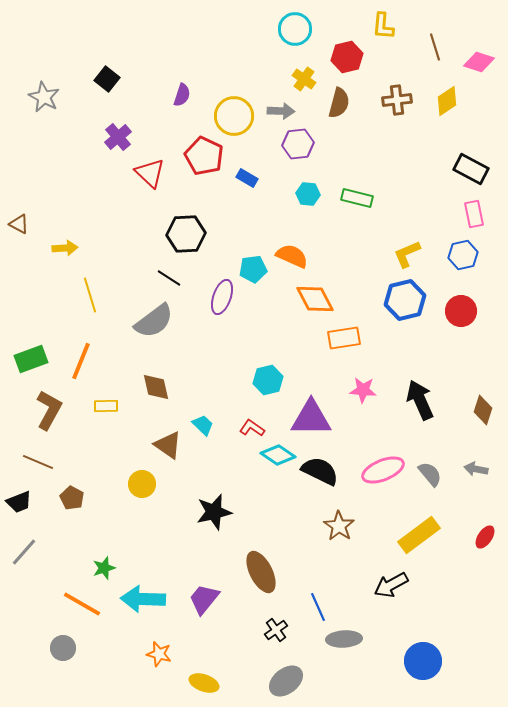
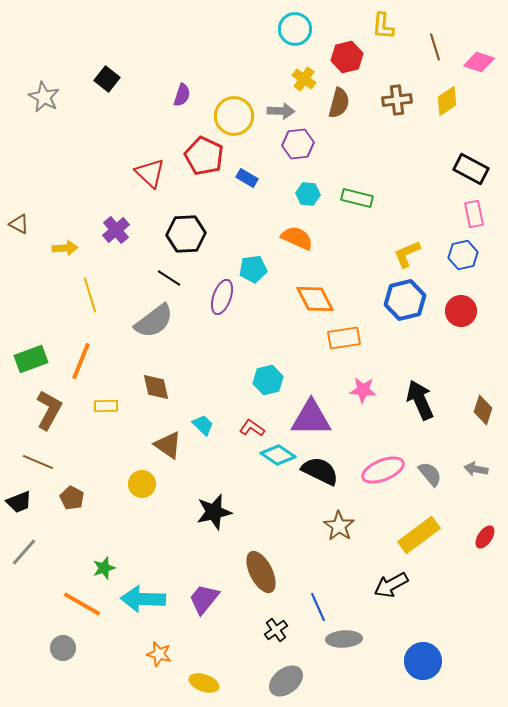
purple cross at (118, 137): moved 2 px left, 93 px down
orange semicircle at (292, 256): moved 5 px right, 18 px up
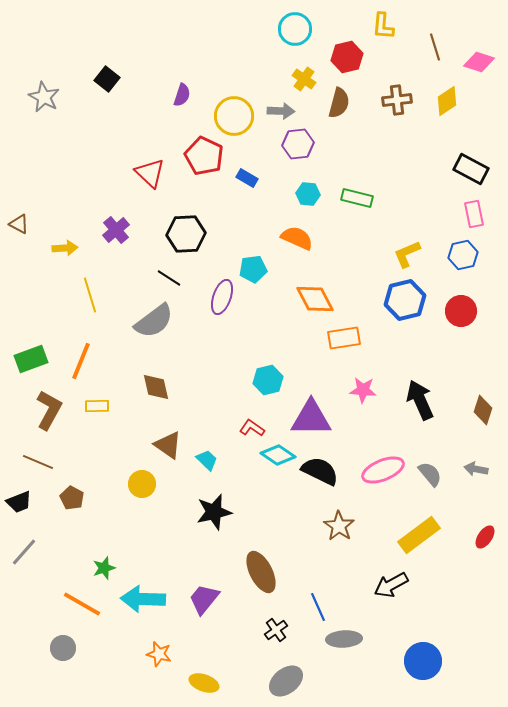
yellow rectangle at (106, 406): moved 9 px left
cyan trapezoid at (203, 425): moved 4 px right, 35 px down
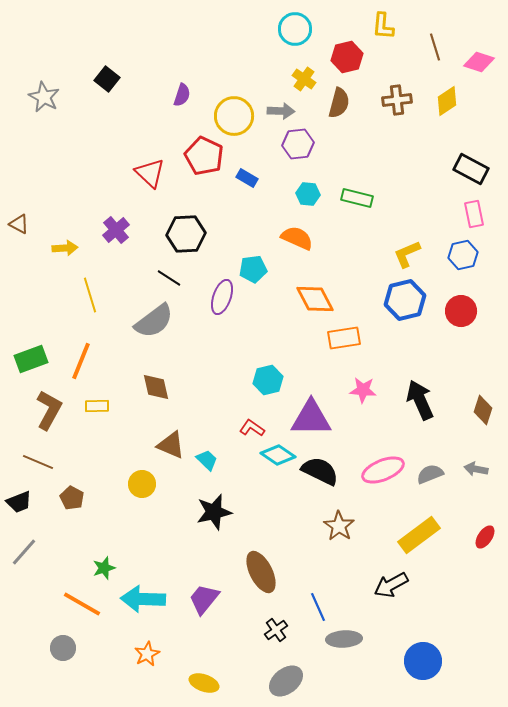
brown triangle at (168, 445): moved 3 px right; rotated 12 degrees counterclockwise
gray semicircle at (430, 474): rotated 72 degrees counterclockwise
orange star at (159, 654): moved 12 px left; rotated 30 degrees clockwise
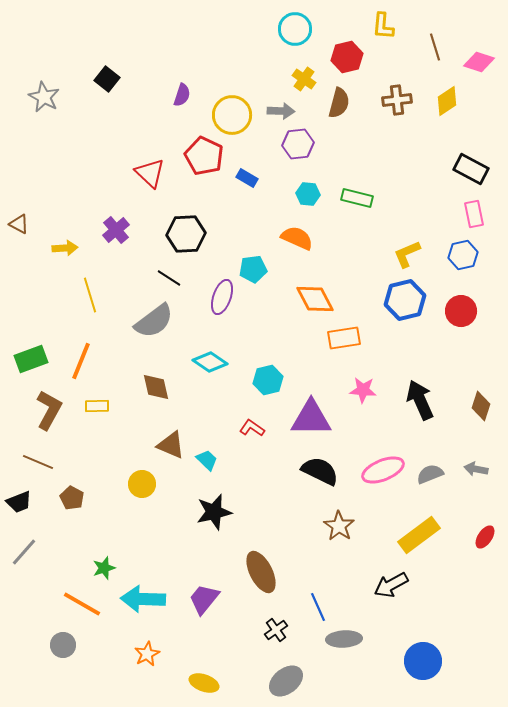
yellow circle at (234, 116): moved 2 px left, 1 px up
brown diamond at (483, 410): moved 2 px left, 4 px up
cyan diamond at (278, 455): moved 68 px left, 93 px up
gray circle at (63, 648): moved 3 px up
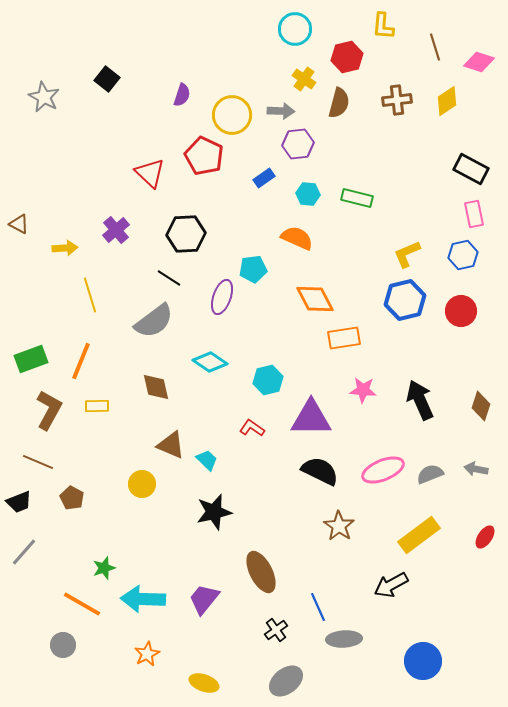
blue rectangle at (247, 178): moved 17 px right; rotated 65 degrees counterclockwise
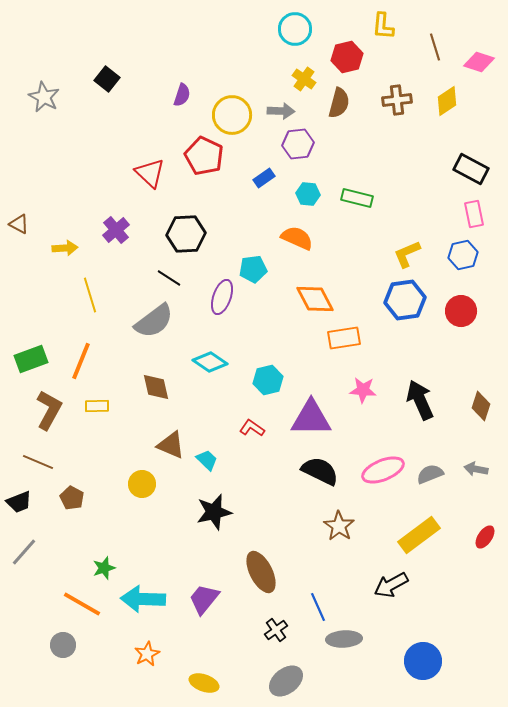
blue hexagon at (405, 300): rotated 6 degrees clockwise
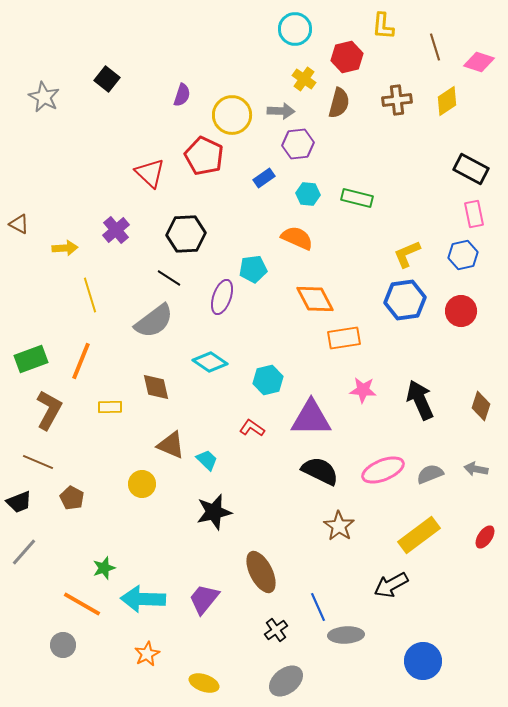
yellow rectangle at (97, 406): moved 13 px right, 1 px down
gray ellipse at (344, 639): moved 2 px right, 4 px up
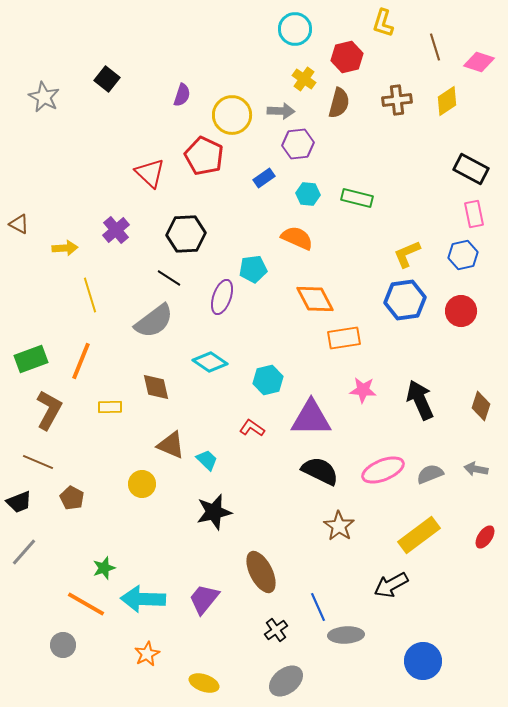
yellow L-shape at (383, 26): moved 3 px up; rotated 12 degrees clockwise
orange line at (82, 604): moved 4 px right
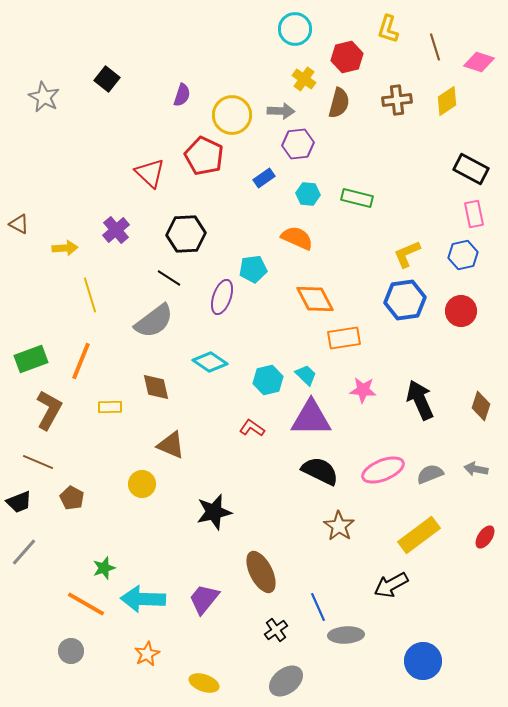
yellow L-shape at (383, 23): moved 5 px right, 6 px down
cyan trapezoid at (207, 460): moved 99 px right, 85 px up
gray circle at (63, 645): moved 8 px right, 6 px down
